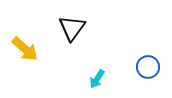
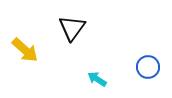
yellow arrow: moved 1 px down
cyan arrow: rotated 90 degrees clockwise
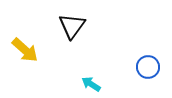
black triangle: moved 2 px up
cyan arrow: moved 6 px left, 5 px down
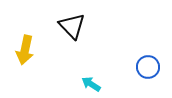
black triangle: rotated 20 degrees counterclockwise
yellow arrow: rotated 60 degrees clockwise
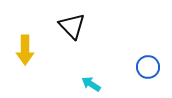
yellow arrow: rotated 12 degrees counterclockwise
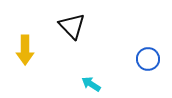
blue circle: moved 8 px up
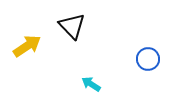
yellow arrow: moved 2 px right, 4 px up; rotated 124 degrees counterclockwise
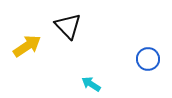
black triangle: moved 4 px left
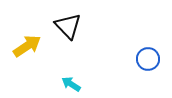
cyan arrow: moved 20 px left
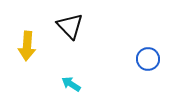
black triangle: moved 2 px right
yellow arrow: rotated 128 degrees clockwise
